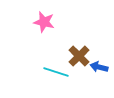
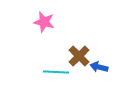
cyan line: rotated 15 degrees counterclockwise
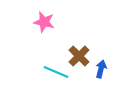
blue arrow: moved 2 px right, 2 px down; rotated 90 degrees clockwise
cyan line: rotated 20 degrees clockwise
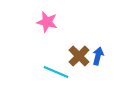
pink star: moved 3 px right
blue arrow: moved 3 px left, 13 px up
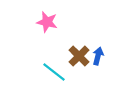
cyan line: moved 2 px left; rotated 15 degrees clockwise
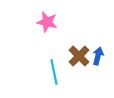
cyan line: rotated 40 degrees clockwise
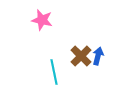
pink star: moved 5 px left, 2 px up
brown cross: moved 2 px right
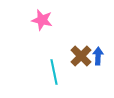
blue arrow: rotated 12 degrees counterclockwise
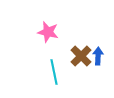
pink star: moved 6 px right, 12 px down
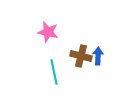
brown cross: rotated 30 degrees counterclockwise
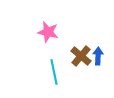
brown cross: rotated 25 degrees clockwise
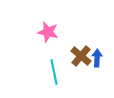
blue arrow: moved 1 px left, 2 px down
